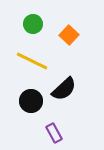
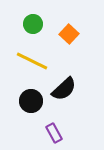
orange square: moved 1 px up
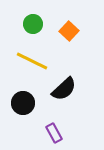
orange square: moved 3 px up
black circle: moved 8 px left, 2 px down
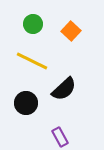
orange square: moved 2 px right
black circle: moved 3 px right
purple rectangle: moved 6 px right, 4 px down
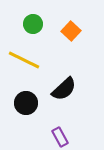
yellow line: moved 8 px left, 1 px up
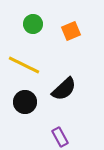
orange square: rotated 24 degrees clockwise
yellow line: moved 5 px down
black circle: moved 1 px left, 1 px up
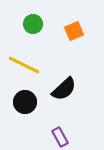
orange square: moved 3 px right
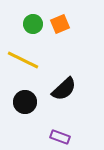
orange square: moved 14 px left, 7 px up
yellow line: moved 1 px left, 5 px up
purple rectangle: rotated 42 degrees counterclockwise
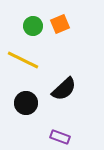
green circle: moved 2 px down
black circle: moved 1 px right, 1 px down
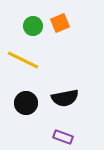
orange square: moved 1 px up
black semicircle: moved 1 px right, 9 px down; rotated 32 degrees clockwise
purple rectangle: moved 3 px right
